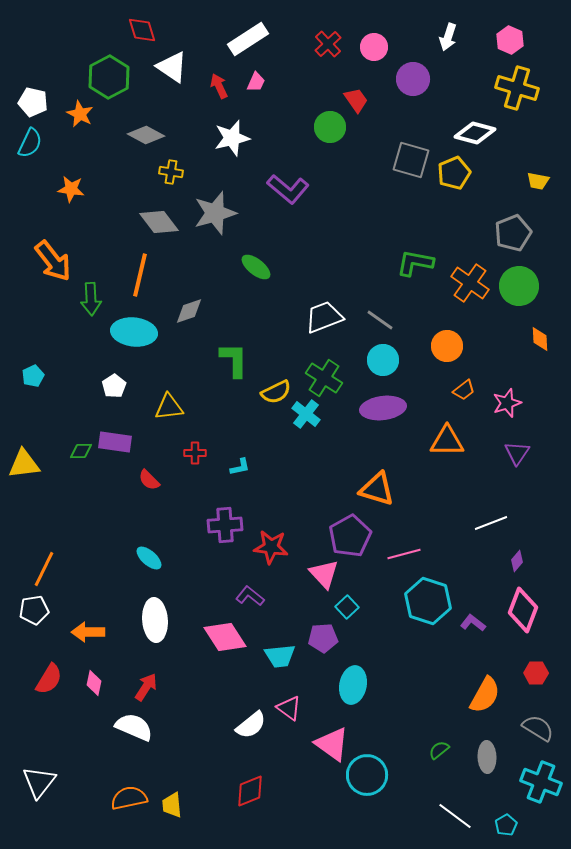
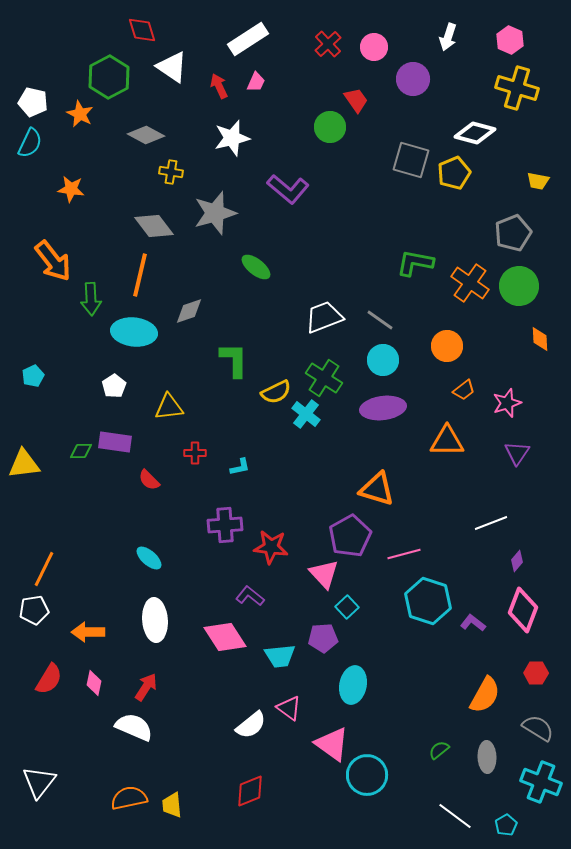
gray diamond at (159, 222): moved 5 px left, 4 px down
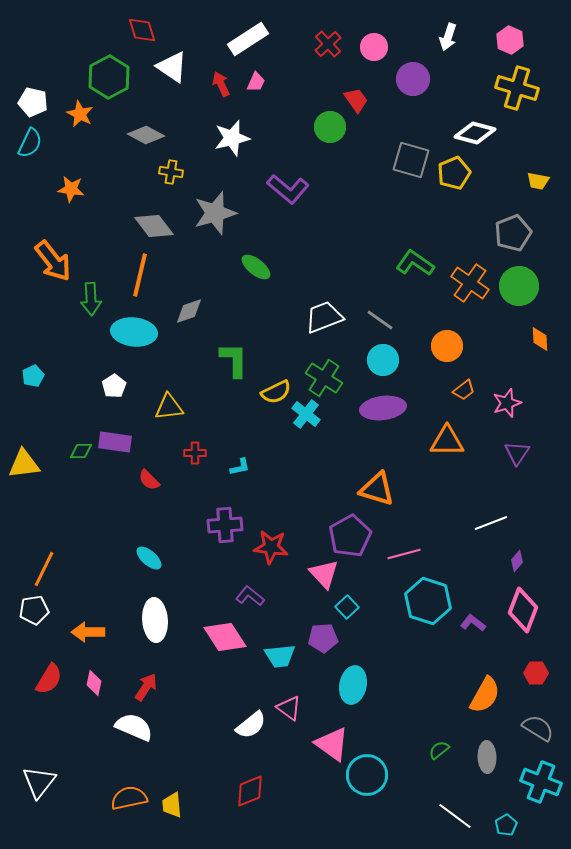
red arrow at (219, 86): moved 2 px right, 2 px up
green L-shape at (415, 263): rotated 24 degrees clockwise
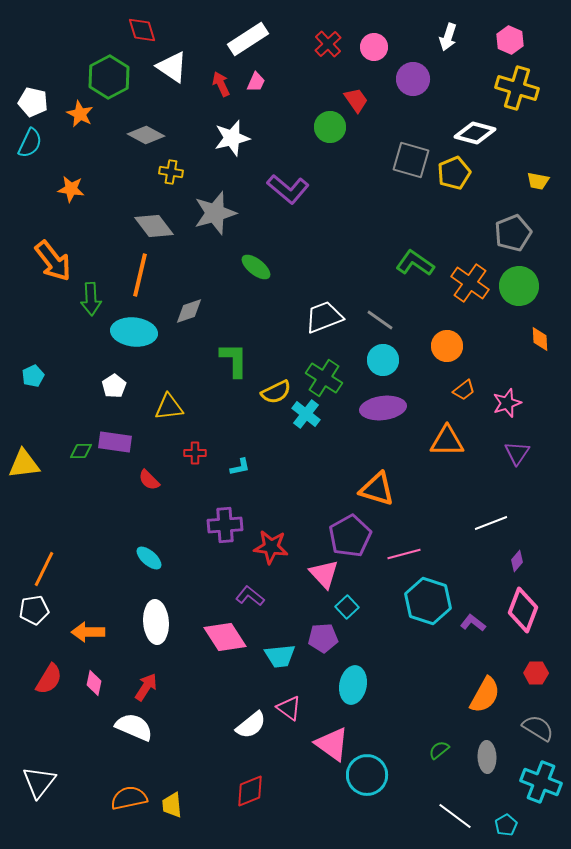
white ellipse at (155, 620): moved 1 px right, 2 px down
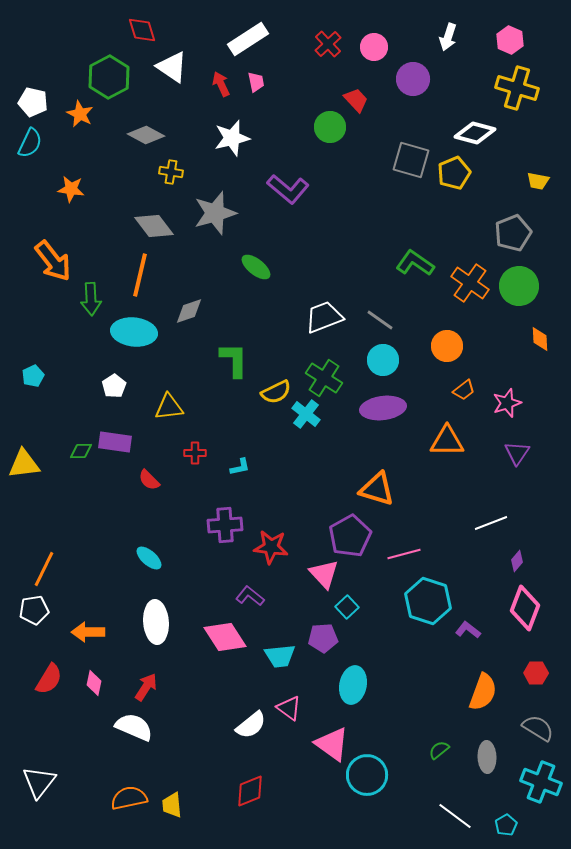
pink trapezoid at (256, 82): rotated 35 degrees counterclockwise
red trapezoid at (356, 100): rotated 8 degrees counterclockwise
pink diamond at (523, 610): moved 2 px right, 2 px up
purple L-shape at (473, 623): moved 5 px left, 7 px down
orange semicircle at (485, 695): moved 2 px left, 3 px up; rotated 9 degrees counterclockwise
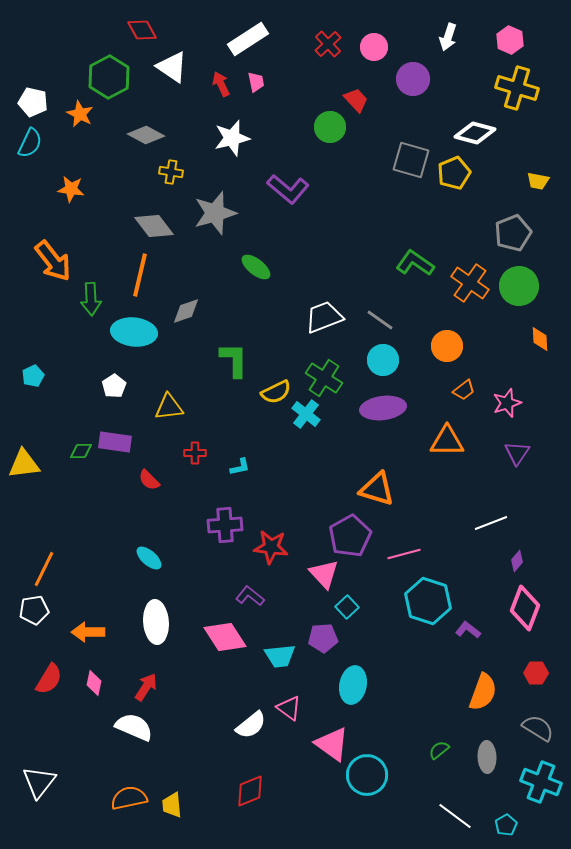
red diamond at (142, 30): rotated 12 degrees counterclockwise
gray diamond at (189, 311): moved 3 px left
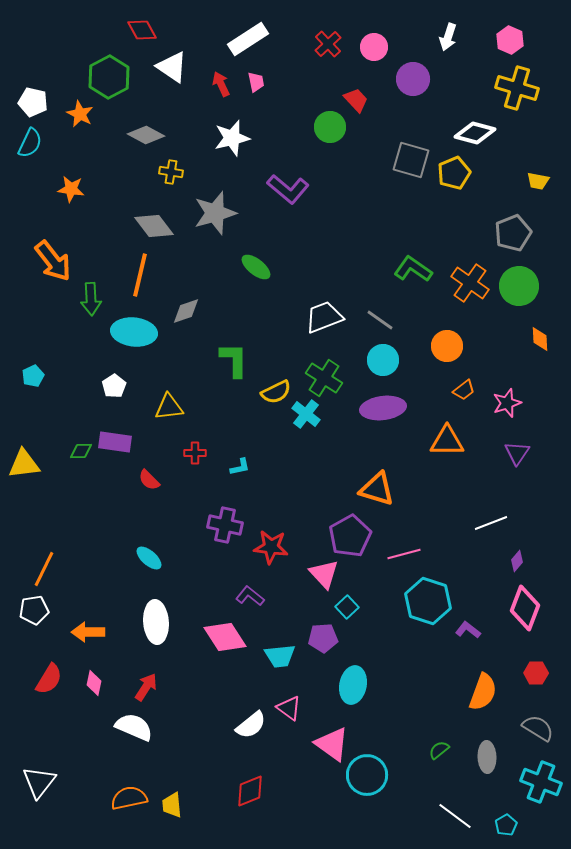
green L-shape at (415, 263): moved 2 px left, 6 px down
purple cross at (225, 525): rotated 16 degrees clockwise
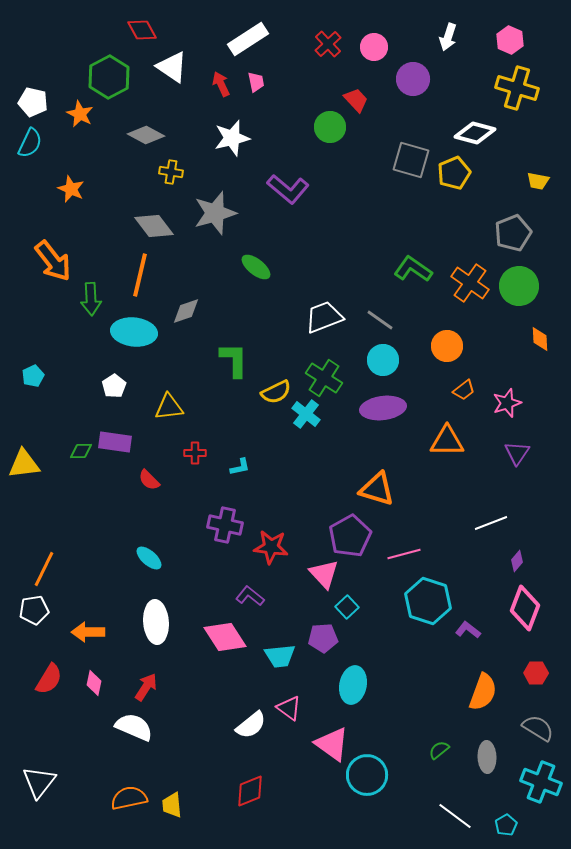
orange star at (71, 189): rotated 16 degrees clockwise
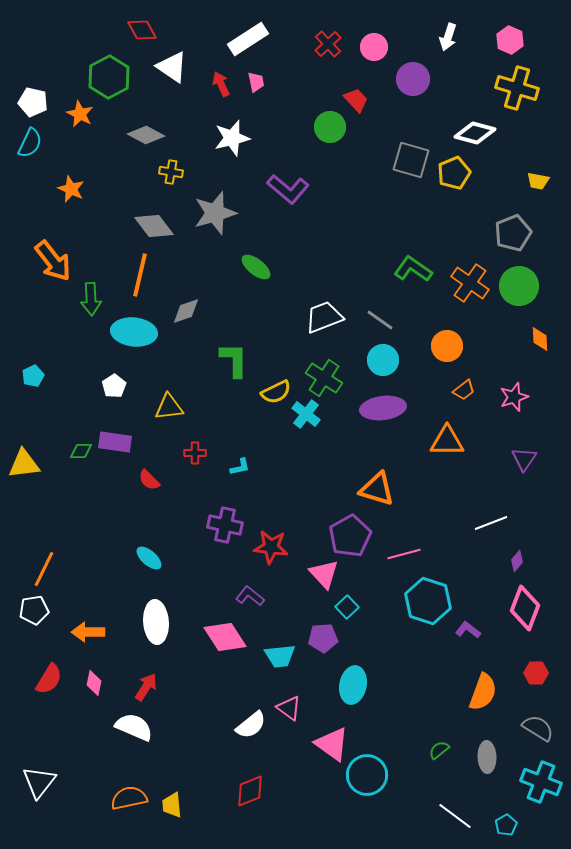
pink star at (507, 403): moved 7 px right, 6 px up
purple triangle at (517, 453): moved 7 px right, 6 px down
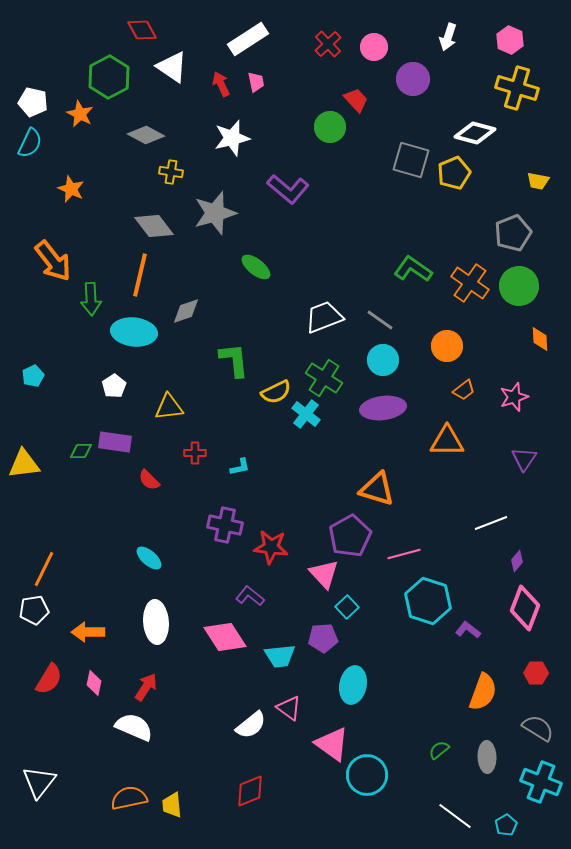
green L-shape at (234, 360): rotated 6 degrees counterclockwise
